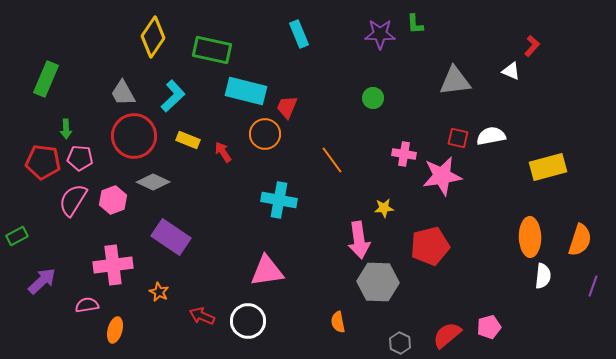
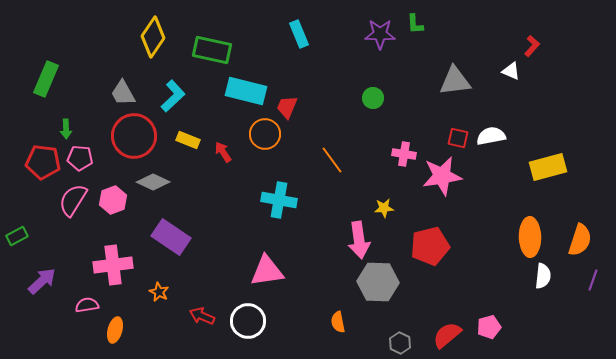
purple line at (593, 286): moved 6 px up
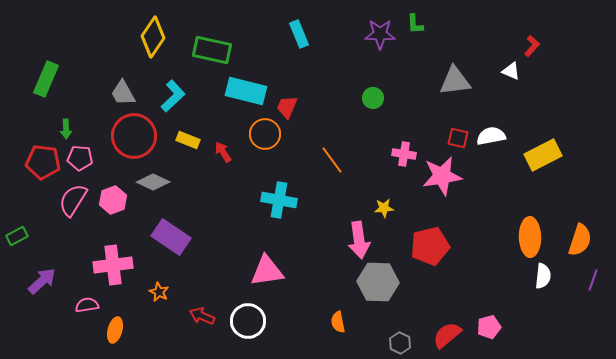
yellow rectangle at (548, 167): moved 5 px left, 12 px up; rotated 12 degrees counterclockwise
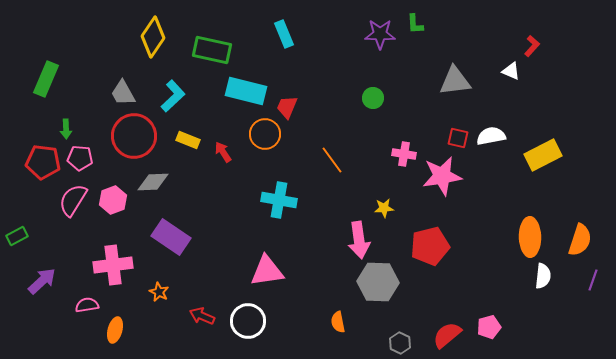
cyan rectangle at (299, 34): moved 15 px left
gray diamond at (153, 182): rotated 28 degrees counterclockwise
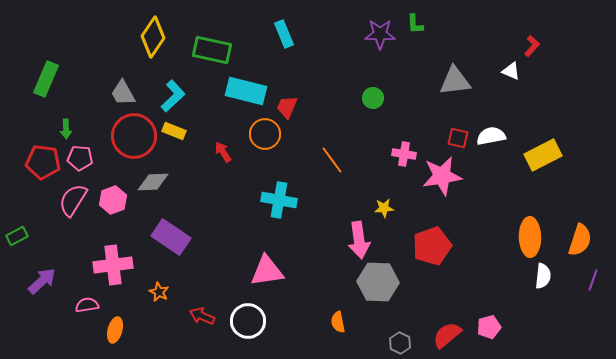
yellow rectangle at (188, 140): moved 14 px left, 9 px up
red pentagon at (430, 246): moved 2 px right; rotated 6 degrees counterclockwise
